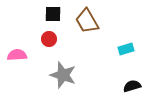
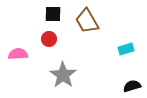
pink semicircle: moved 1 px right, 1 px up
gray star: rotated 16 degrees clockwise
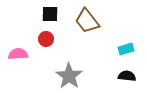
black square: moved 3 px left
brown trapezoid: rotated 8 degrees counterclockwise
red circle: moved 3 px left
gray star: moved 6 px right, 1 px down
black semicircle: moved 5 px left, 10 px up; rotated 24 degrees clockwise
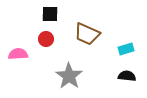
brown trapezoid: moved 13 px down; rotated 28 degrees counterclockwise
